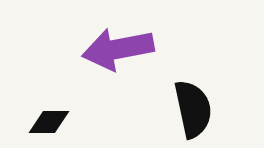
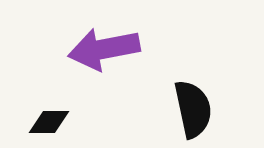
purple arrow: moved 14 px left
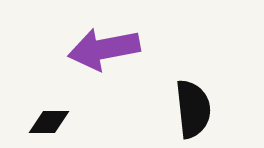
black semicircle: rotated 6 degrees clockwise
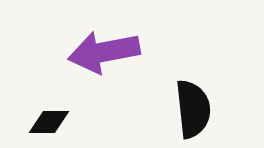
purple arrow: moved 3 px down
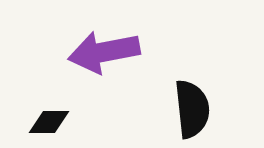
black semicircle: moved 1 px left
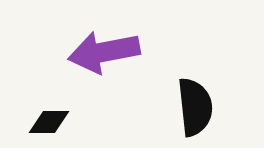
black semicircle: moved 3 px right, 2 px up
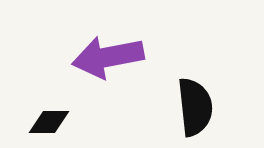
purple arrow: moved 4 px right, 5 px down
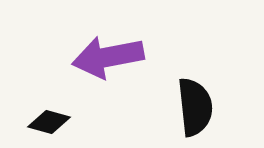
black diamond: rotated 15 degrees clockwise
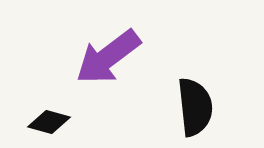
purple arrow: rotated 26 degrees counterclockwise
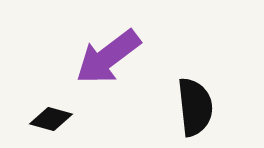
black diamond: moved 2 px right, 3 px up
